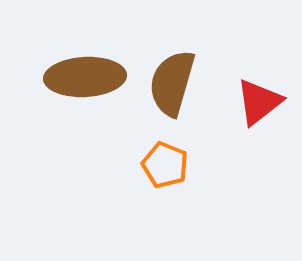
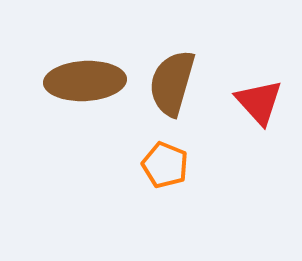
brown ellipse: moved 4 px down
red triangle: rotated 34 degrees counterclockwise
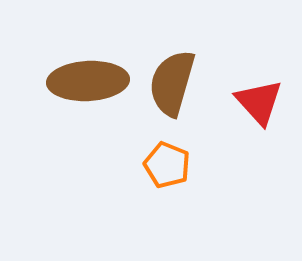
brown ellipse: moved 3 px right
orange pentagon: moved 2 px right
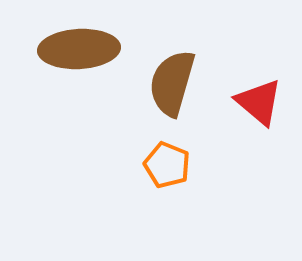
brown ellipse: moved 9 px left, 32 px up
red triangle: rotated 8 degrees counterclockwise
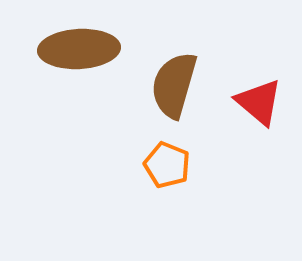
brown semicircle: moved 2 px right, 2 px down
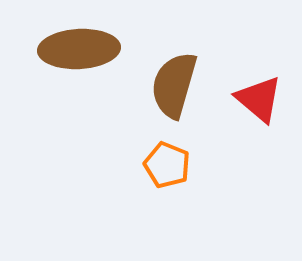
red triangle: moved 3 px up
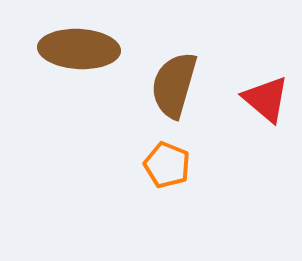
brown ellipse: rotated 6 degrees clockwise
red triangle: moved 7 px right
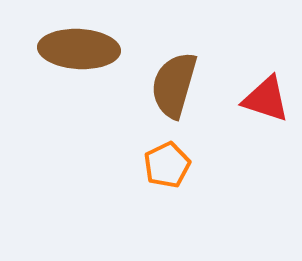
red triangle: rotated 22 degrees counterclockwise
orange pentagon: rotated 24 degrees clockwise
